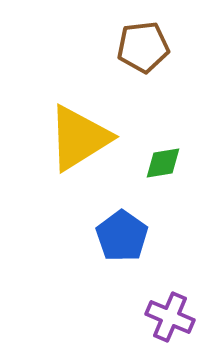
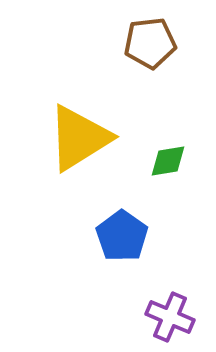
brown pentagon: moved 7 px right, 4 px up
green diamond: moved 5 px right, 2 px up
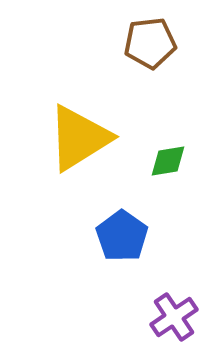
purple cross: moved 4 px right; rotated 33 degrees clockwise
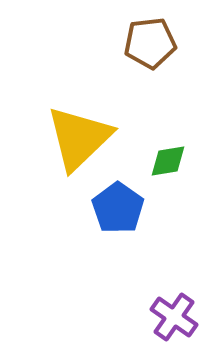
yellow triangle: rotated 12 degrees counterclockwise
blue pentagon: moved 4 px left, 28 px up
purple cross: rotated 21 degrees counterclockwise
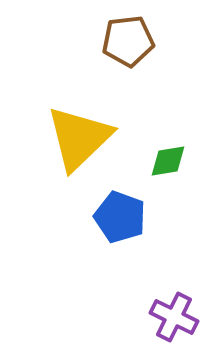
brown pentagon: moved 22 px left, 2 px up
blue pentagon: moved 2 px right, 9 px down; rotated 15 degrees counterclockwise
purple cross: rotated 9 degrees counterclockwise
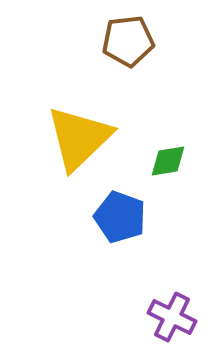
purple cross: moved 2 px left
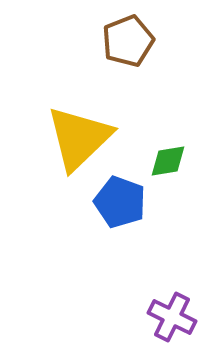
brown pentagon: rotated 15 degrees counterclockwise
blue pentagon: moved 15 px up
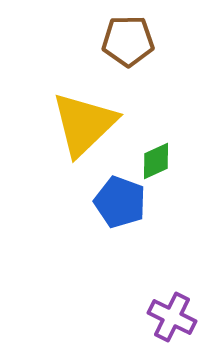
brown pentagon: rotated 21 degrees clockwise
yellow triangle: moved 5 px right, 14 px up
green diamond: moved 12 px left; rotated 15 degrees counterclockwise
